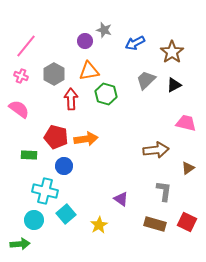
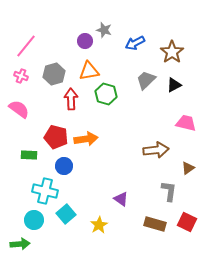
gray hexagon: rotated 15 degrees clockwise
gray L-shape: moved 5 px right
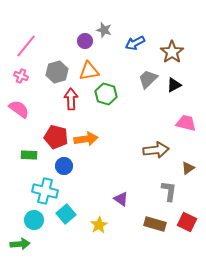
gray hexagon: moved 3 px right, 2 px up
gray trapezoid: moved 2 px right, 1 px up
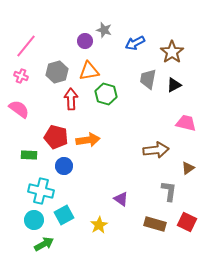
gray trapezoid: rotated 35 degrees counterclockwise
orange arrow: moved 2 px right, 1 px down
cyan cross: moved 4 px left
cyan square: moved 2 px left, 1 px down; rotated 12 degrees clockwise
green arrow: moved 24 px right; rotated 24 degrees counterclockwise
